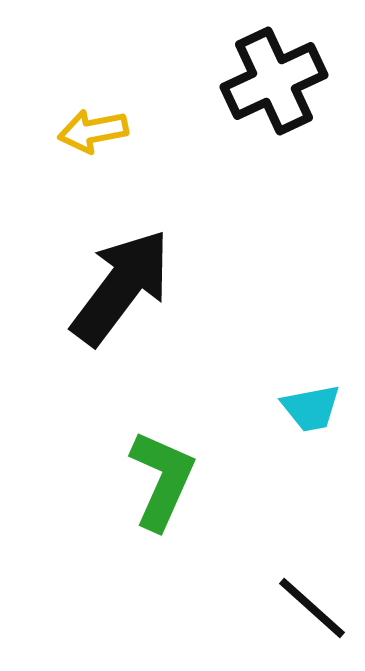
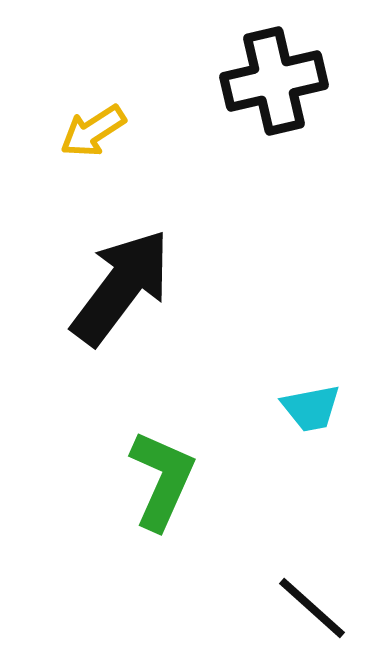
black cross: rotated 12 degrees clockwise
yellow arrow: rotated 22 degrees counterclockwise
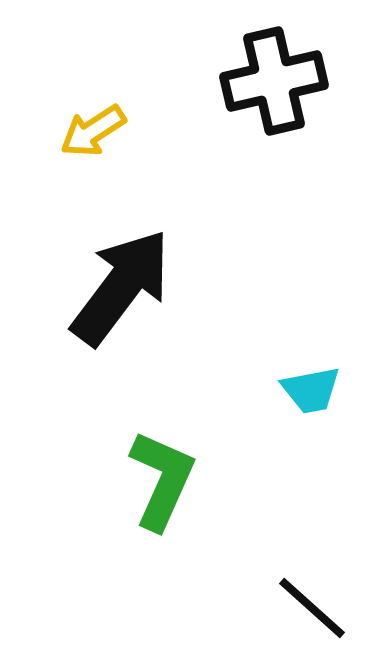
cyan trapezoid: moved 18 px up
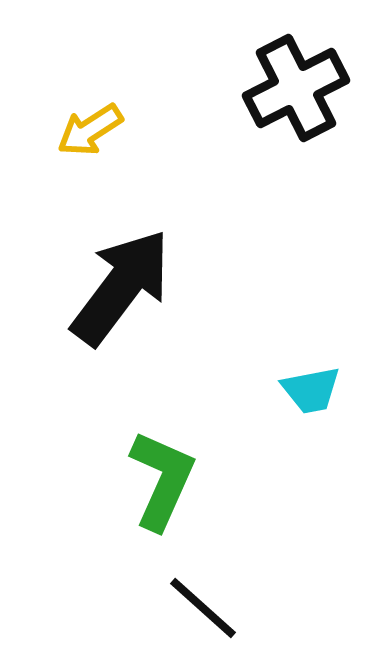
black cross: moved 22 px right, 7 px down; rotated 14 degrees counterclockwise
yellow arrow: moved 3 px left, 1 px up
black line: moved 109 px left
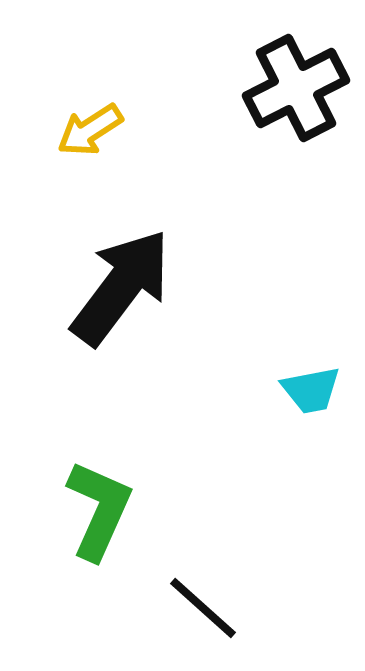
green L-shape: moved 63 px left, 30 px down
